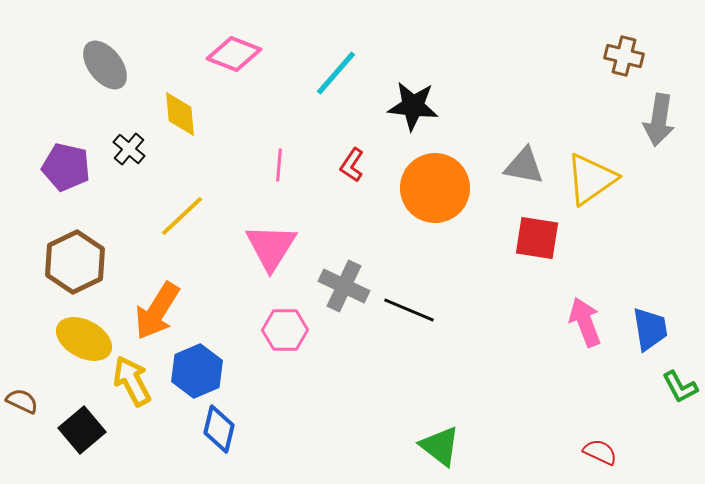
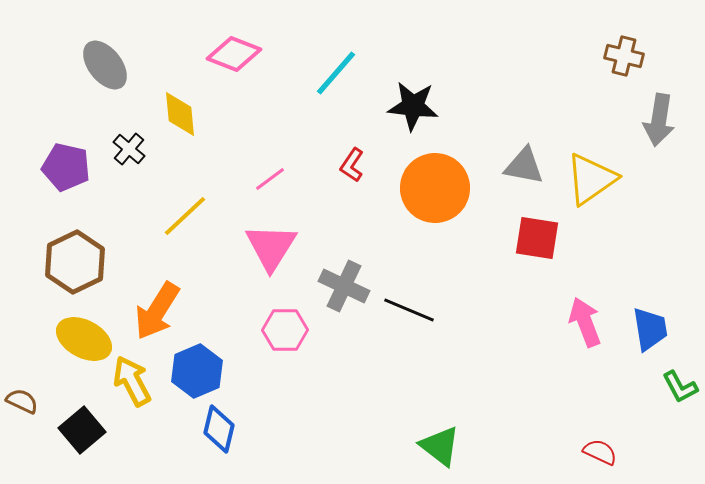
pink line: moved 9 px left, 14 px down; rotated 48 degrees clockwise
yellow line: moved 3 px right
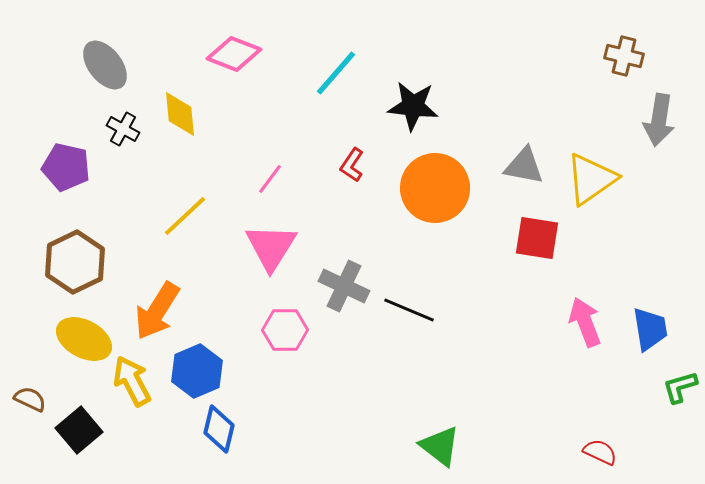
black cross: moved 6 px left, 20 px up; rotated 12 degrees counterclockwise
pink line: rotated 16 degrees counterclockwise
green L-shape: rotated 102 degrees clockwise
brown semicircle: moved 8 px right, 2 px up
black square: moved 3 px left
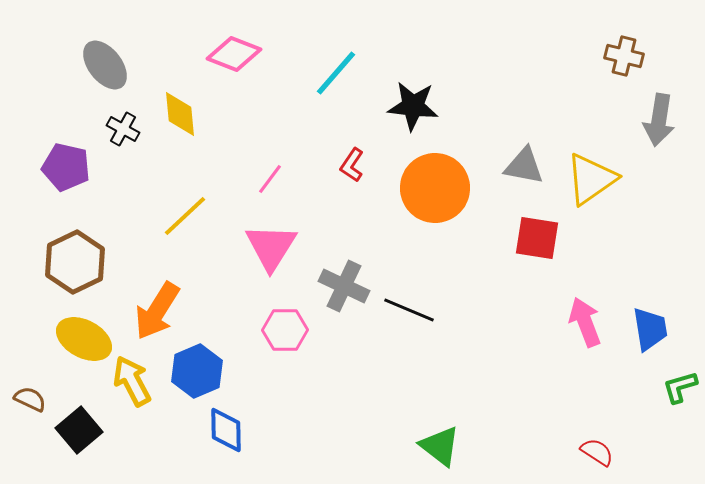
blue diamond: moved 7 px right, 1 px down; rotated 15 degrees counterclockwise
red semicircle: moved 3 px left; rotated 8 degrees clockwise
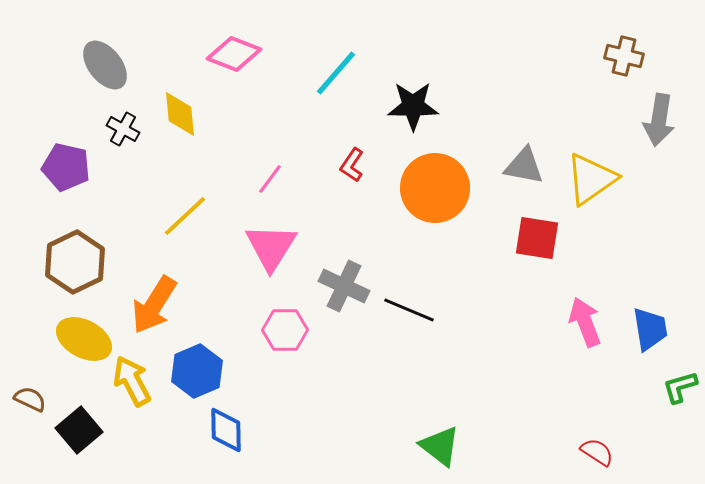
black star: rotated 6 degrees counterclockwise
orange arrow: moved 3 px left, 6 px up
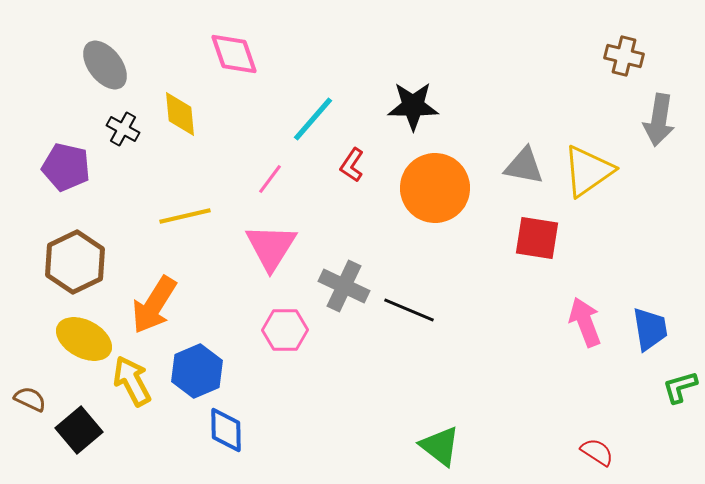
pink diamond: rotated 50 degrees clockwise
cyan line: moved 23 px left, 46 px down
yellow triangle: moved 3 px left, 8 px up
yellow line: rotated 30 degrees clockwise
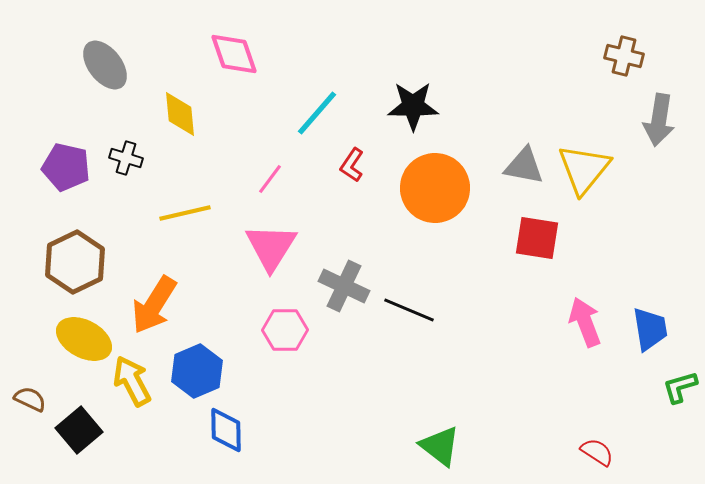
cyan line: moved 4 px right, 6 px up
black cross: moved 3 px right, 29 px down; rotated 12 degrees counterclockwise
yellow triangle: moved 4 px left, 2 px up; rotated 16 degrees counterclockwise
yellow line: moved 3 px up
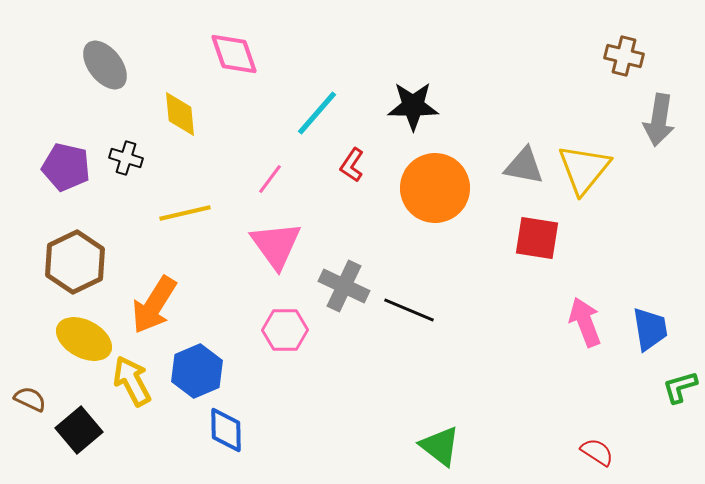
pink triangle: moved 5 px right, 2 px up; rotated 8 degrees counterclockwise
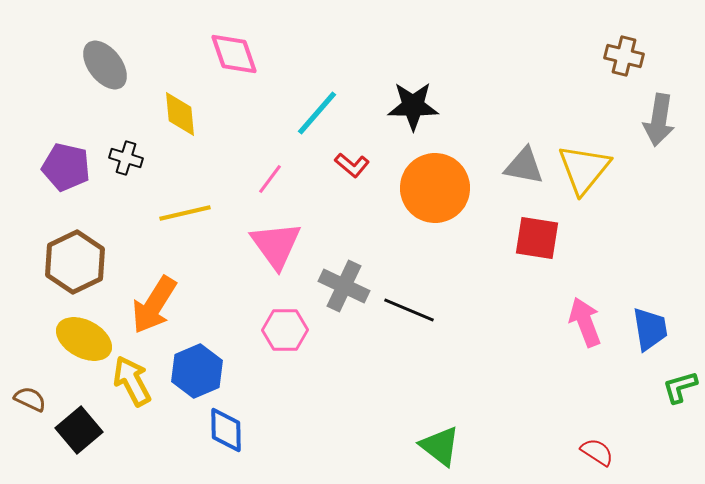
red L-shape: rotated 84 degrees counterclockwise
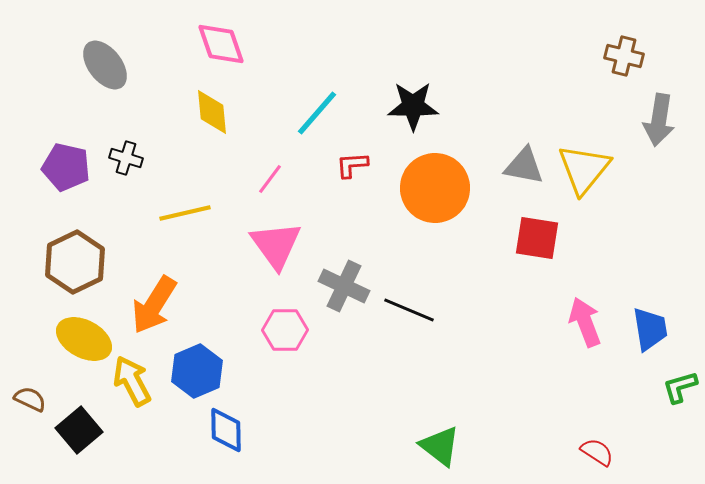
pink diamond: moved 13 px left, 10 px up
yellow diamond: moved 32 px right, 2 px up
red L-shape: rotated 136 degrees clockwise
